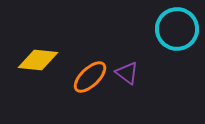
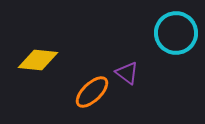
cyan circle: moved 1 px left, 4 px down
orange ellipse: moved 2 px right, 15 px down
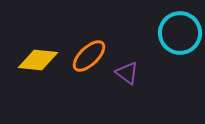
cyan circle: moved 4 px right
orange ellipse: moved 3 px left, 36 px up
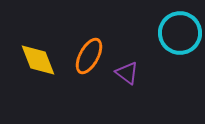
orange ellipse: rotated 18 degrees counterclockwise
yellow diamond: rotated 63 degrees clockwise
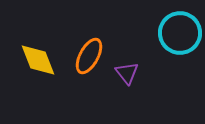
purple triangle: rotated 15 degrees clockwise
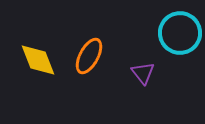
purple triangle: moved 16 px right
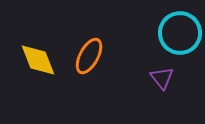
purple triangle: moved 19 px right, 5 px down
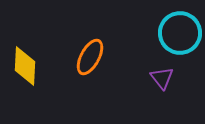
orange ellipse: moved 1 px right, 1 px down
yellow diamond: moved 13 px left, 6 px down; rotated 24 degrees clockwise
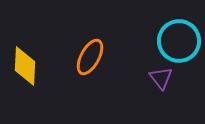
cyan circle: moved 1 px left, 8 px down
purple triangle: moved 1 px left
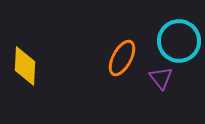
orange ellipse: moved 32 px right, 1 px down
